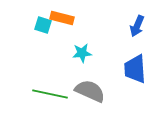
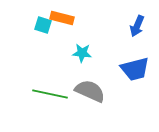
cyan star: rotated 12 degrees clockwise
blue trapezoid: rotated 100 degrees counterclockwise
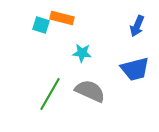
cyan square: moved 2 px left
green line: rotated 72 degrees counterclockwise
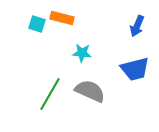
cyan square: moved 4 px left, 1 px up
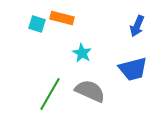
cyan star: rotated 24 degrees clockwise
blue trapezoid: moved 2 px left
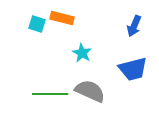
blue arrow: moved 3 px left
green line: rotated 60 degrees clockwise
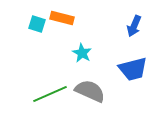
green line: rotated 24 degrees counterclockwise
